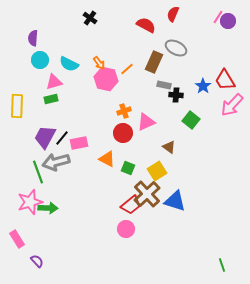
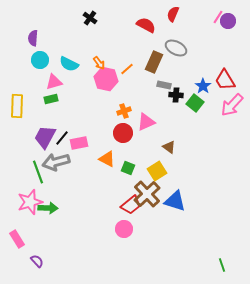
green square at (191, 120): moved 4 px right, 17 px up
pink circle at (126, 229): moved 2 px left
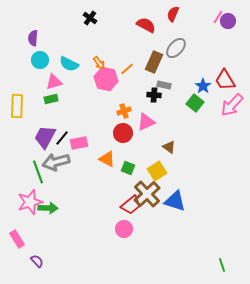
gray ellipse at (176, 48): rotated 75 degrees counterclockwise
black cross at (176, 95): moved 22 px left
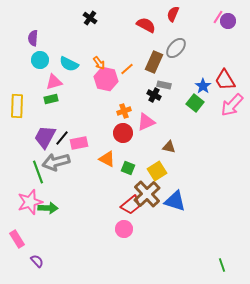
black cross at (154, 95): rotated 24 degrees clockwise
brown triangle at (169, 147): rotated 24 degrees counterclockwise
